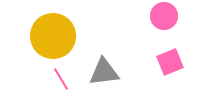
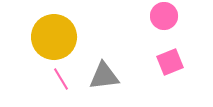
yellow circle: moved 1 px right, 1 px down
gray triangle: moved 4 px down
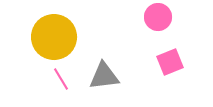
pink circle: moved 6 px left, 1 px down
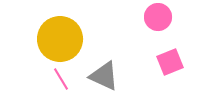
yellow circle: moved 6 px right, 2 px down
gray triangle: rotated 32 degrees clockwise
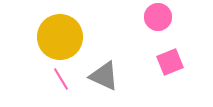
yellow circle: moved 2 px up
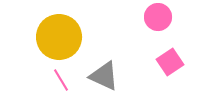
yellow circle: moved 1 px left
pink square: rotated 12 degrees counterclockwise
pink line: moved 1 px down
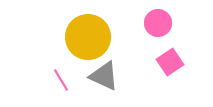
pink circle: moved 6 px down
yellow circle: moved 29 px right
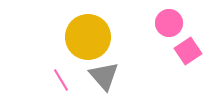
pink circle: moved 11 px right
pink square: moved 18 px right, 11 px up
gray triangle: rotated 24 degrees clockwise
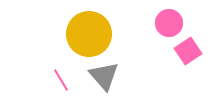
yellow circle: moved 1 px right, 3 px up
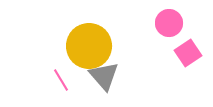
yellow circle: moved 12 px down
pink square: moved 2 px down
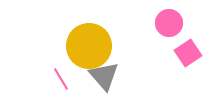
pink line: moved 1 px up
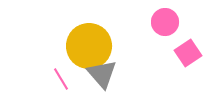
pink circle: moved 4 px left, 1 px up
gray triangle: moved 2 px left, 2 px up
